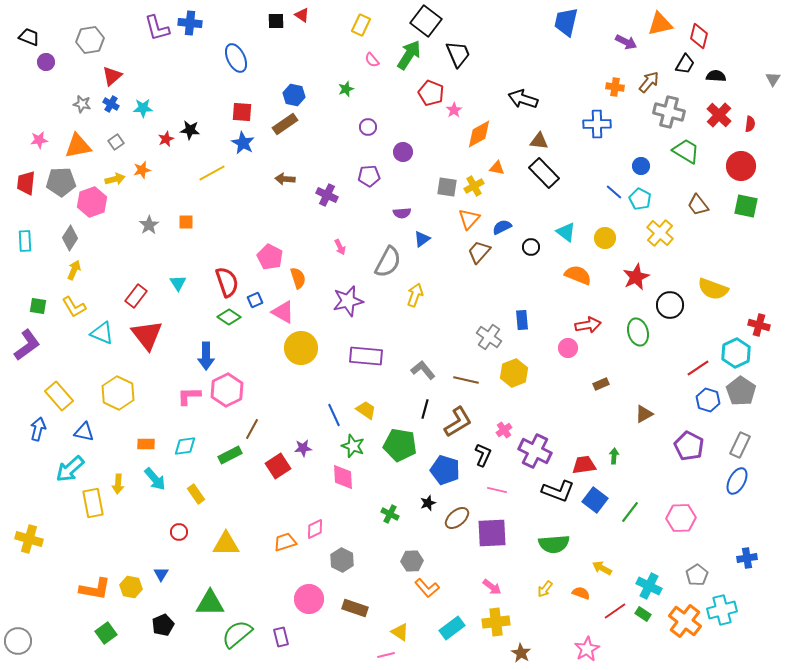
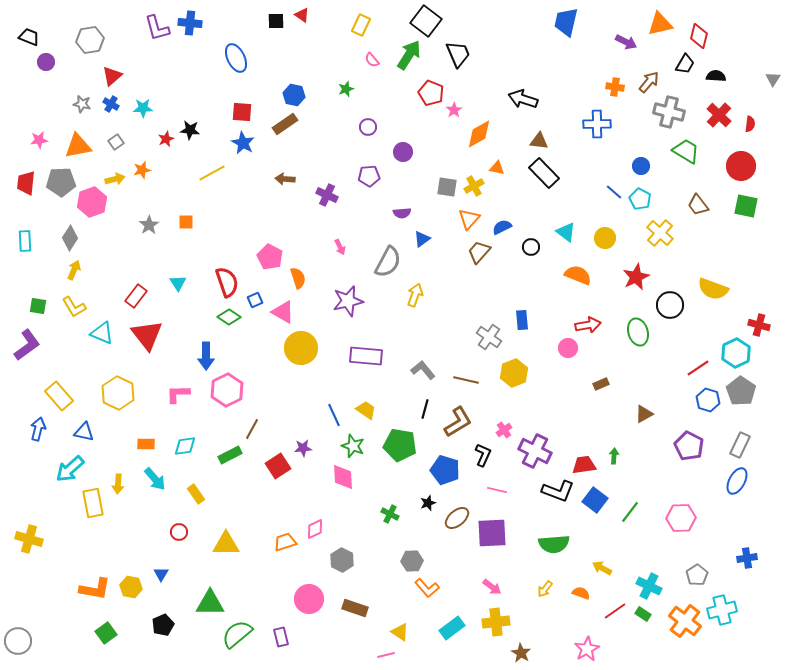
pink L-shape at (189, 396): moved 11 px left, 2 px up
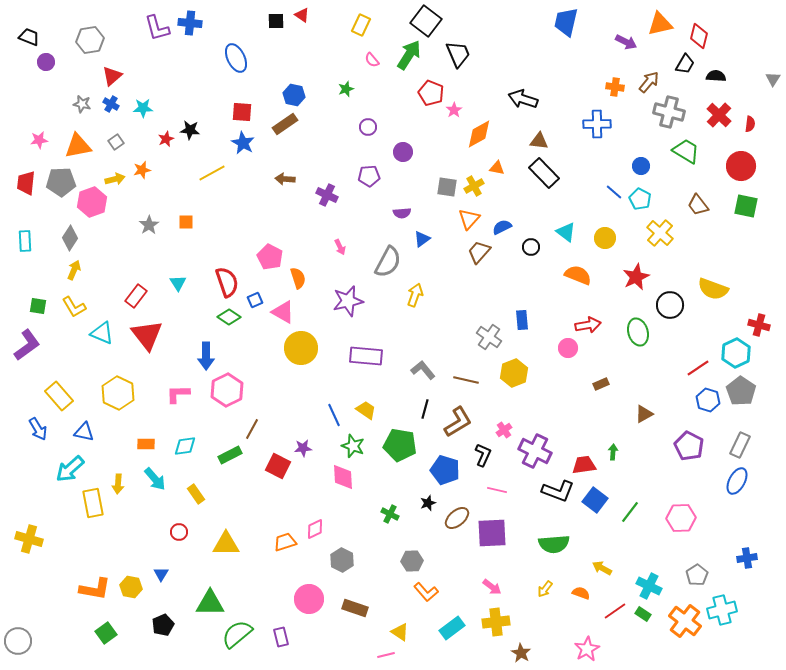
blue arrow at (38, 429): rotated 135 degrees clockwise
green arrow at (614, 456): moved 1 px left, 4 px up
red square at (278, 466): rotated 30 degrees counterclockwise
orange L-shape at (427, 588): moved 1 px left, 4 px down
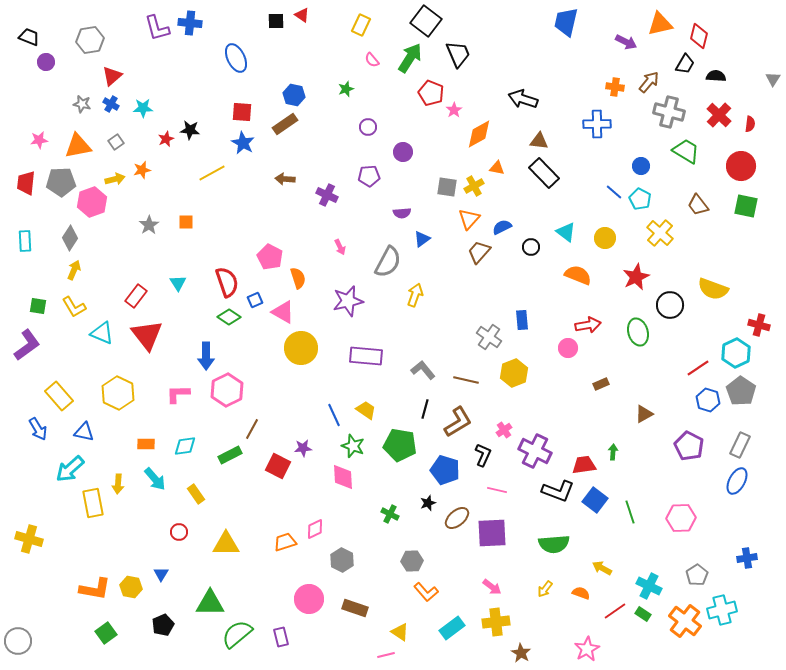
green arrow at (409, 55): moved 1 px right, 3 px down
green line at (630, 512): rotated 55 degrees counterclockwise
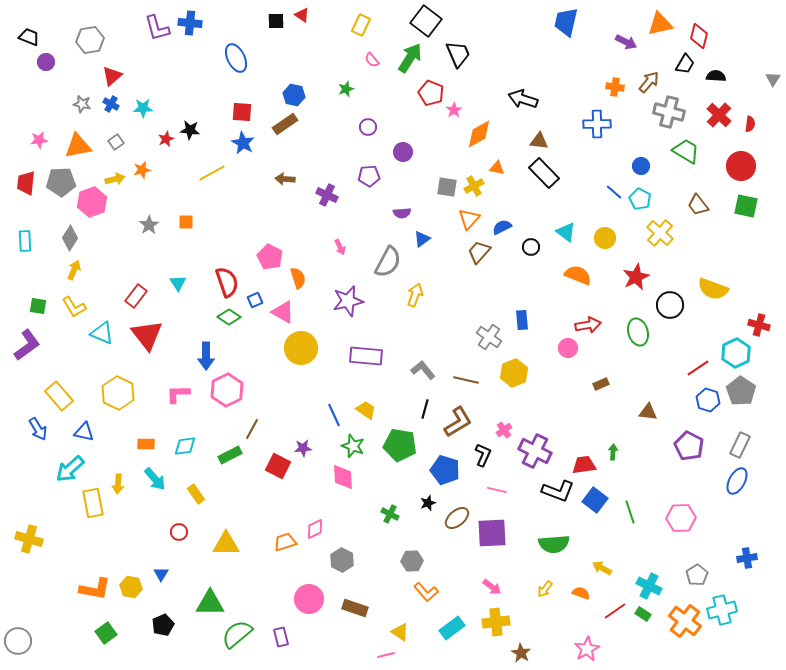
brown triangle at (644, 414): moved 4 px right, 2 px up; rotated 36 degrees clockwise
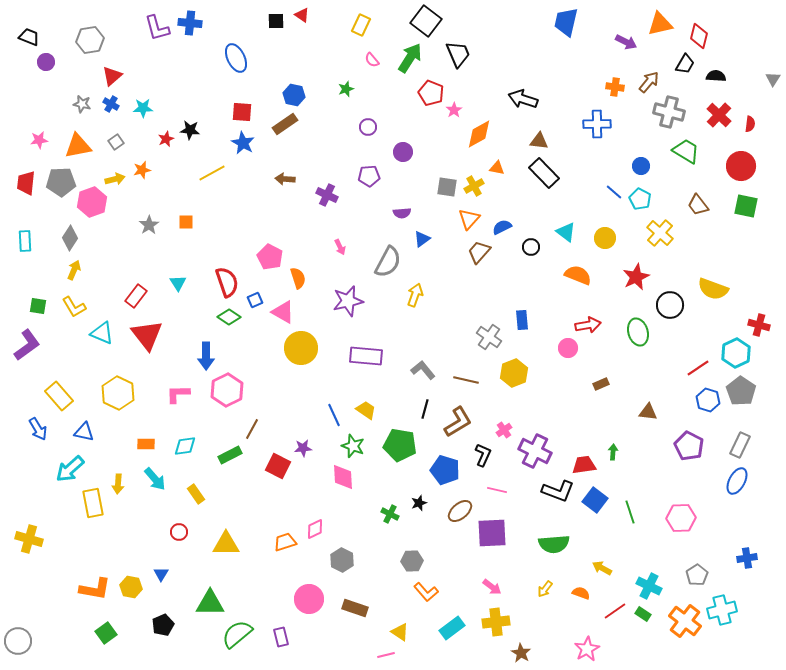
black star at (428, 503): moved 9 px left
brown ellipse at (457, 518): moved 3 px right, 7 px up
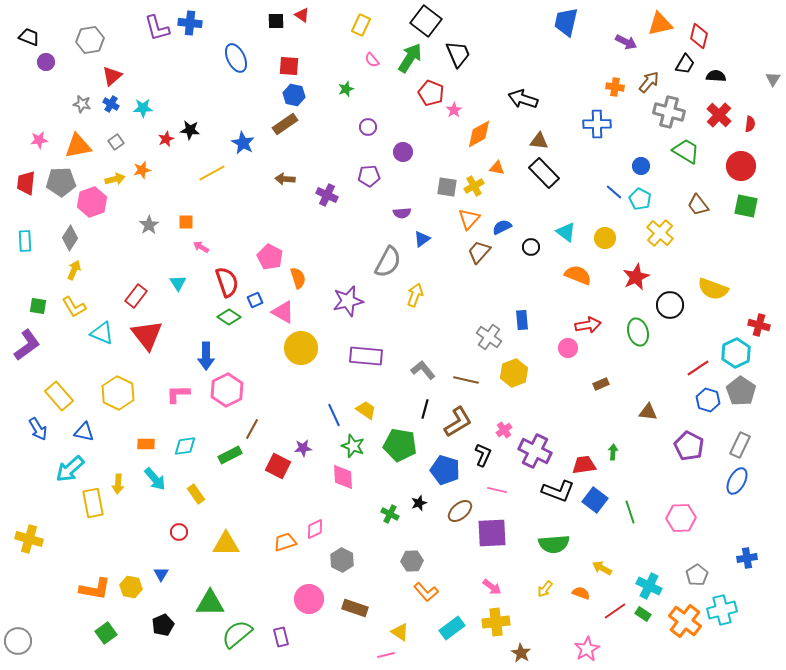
red square at (242, 112): moved 47 px right, 46 px up
pink arrow at (340, 247): moved 139 px left; rotated 147 degrees clockwise
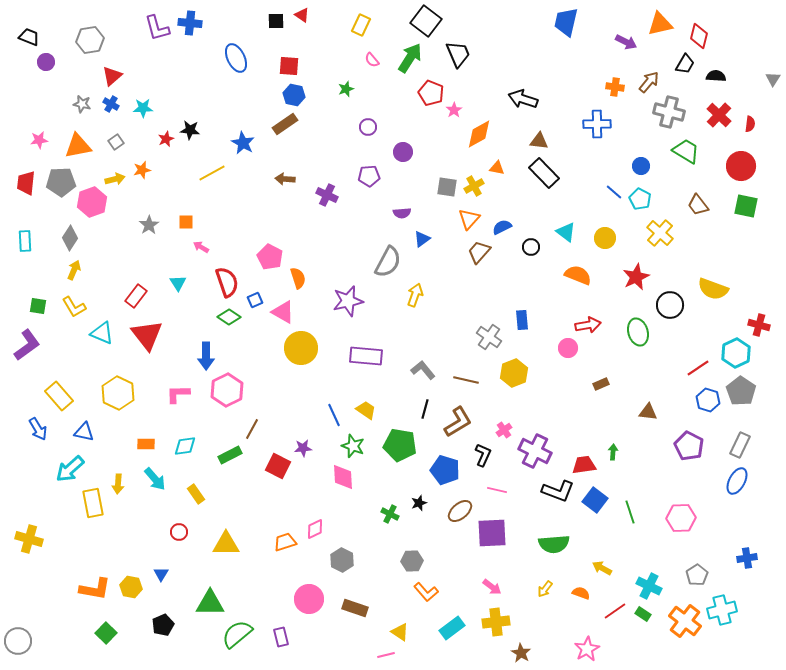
green square at (106, 633): rotated 10 degrees counterclockwise
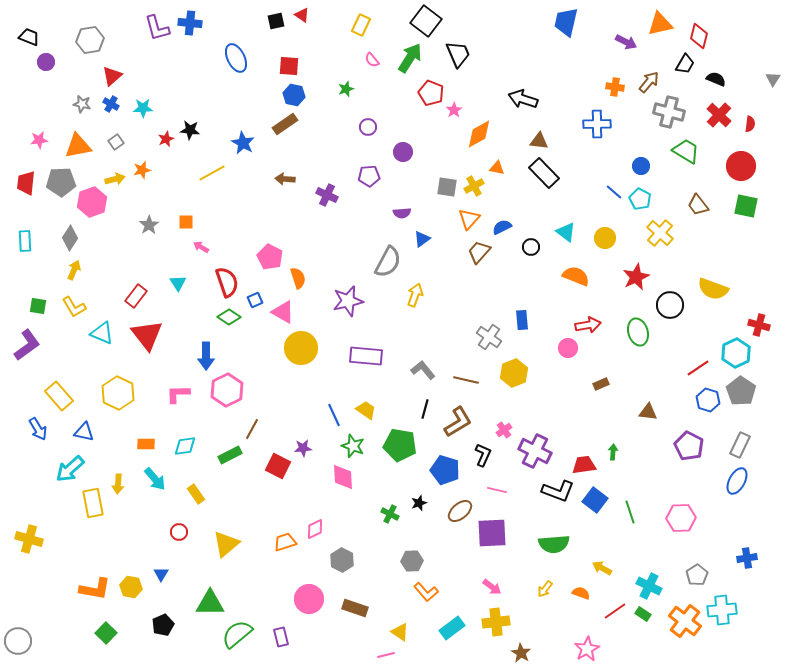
black square at (276, 21): rotated 12 degrees counterclockwise
black semicircle at (716, 76): moved 3 px down; rotated 18 degrees clockwise
orange semicircle at (578, 275): moved 2 px left, 1 px down
yellow triangle at (226, 544): rotated 40 degrees counterclockwise
cyan cross at (722, 610): rotated 8 degrees clockwise
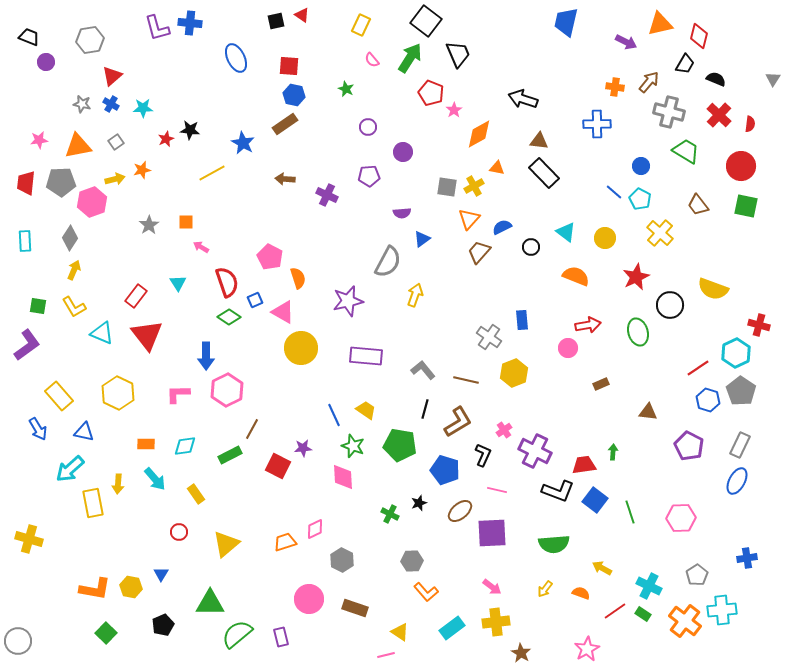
green star at (346, 89): rotated 28 degrees counterclockwise
